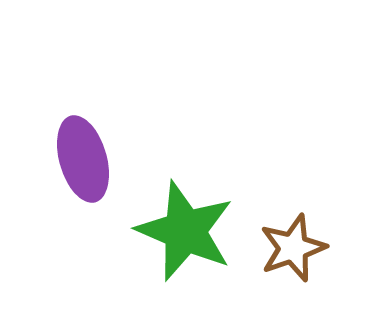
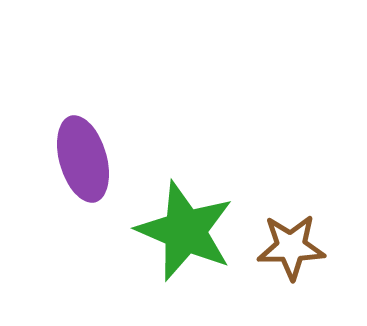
brown star: moved 2 px left, 1 px up; rotated 18 degrees clockwise
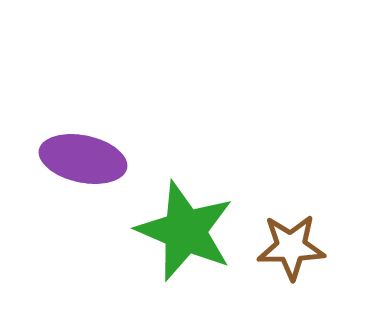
purple ellipse: rotated 62 degrees counterclockwise
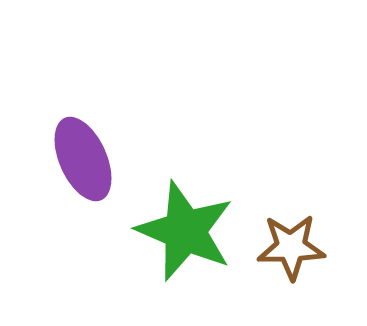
purple ellipse: rotated 54 degrees clockwise
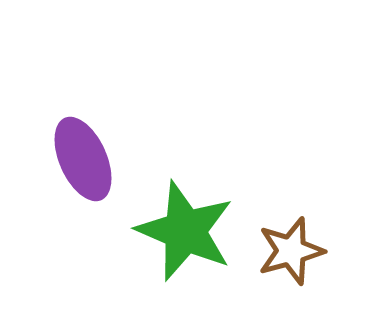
brown star: moved 4 px down; rotated 14 degrees counterclockwise
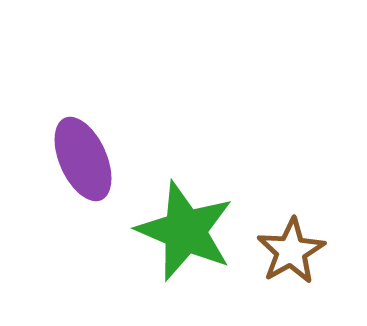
brown star: rotated 14 degrees counterclockwise
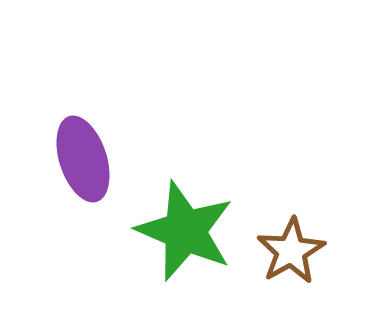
purple ellipse: rotated 6 degrees clockwise
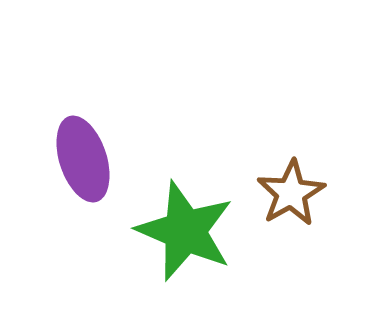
brown star: moved 58 px up
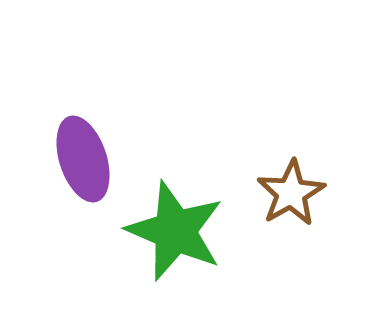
green star: moved 10 px left
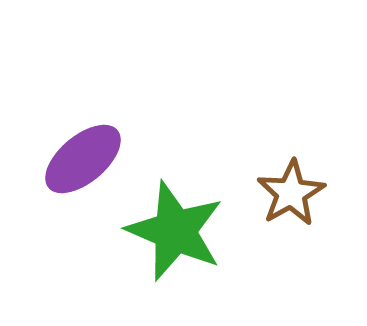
purple ellipse: rotated 68 degrees clockwise
